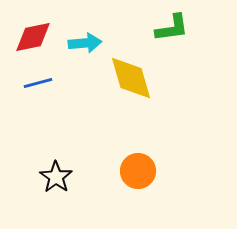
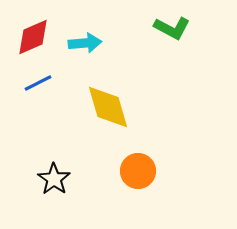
green L-shape: rotated 36 degrees clockwise
red diamond: rotated 12 degrees counterclockwise
yellow diamond: moved 23 px left, 29 px down
blue line: rotated 12 degrees counterclockwise
black star: moved 2 px left, 2 px down
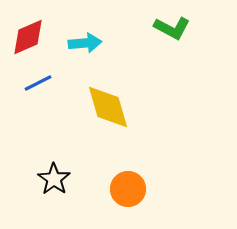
red diamond: moved 5 px left
orange circle: moved 10 px left, 18 px down
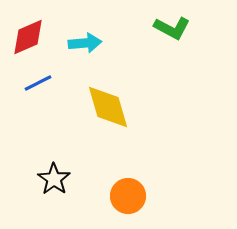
orange circle: moved 7 px down
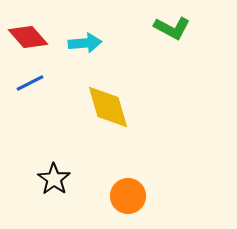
red diamond: rotated 72 degrees clockwise
blue line: moved 8 px left
